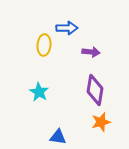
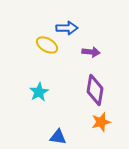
yellow ellipse: moved 3 px right; rotated 65 degrees counterclockwise
cyan star: rotated 12 degrees clockwise
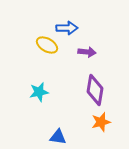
purple arrow: moved 4 px left
cyan star: rotated 18 degrees clockwise
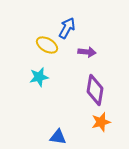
blue arrow: rotated 60 degrees counterclockwise
cyan star: moved 15 px up
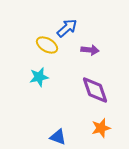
blue arrow: rotated 20 degrees clockwise
purple arrow: moved 3 px right, 2 px up
purple diamond: rotated 28 degrees counterclockwise
orange star: moved 6 px down
blue triangle: rotated 12 degrees clockwise
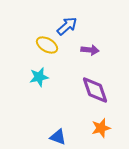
blue arrow: moved 2 px up
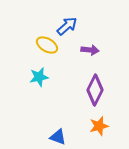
purple diamond: rotated 44 degrees clockwise
orange star: moved 2 px left, 2 px up
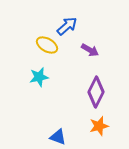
purple arrow: rotated 24 degrees clockwise
purple diamond: moved 1 px right, 2 px down
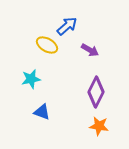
cyan star: moved 8 px left, 2 px down
orange star: rotated 24 degrees clockwise
blue triangle: moved 16 px left, 25 px up
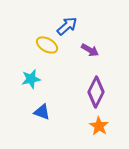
orange star: rotated 24 degrees clockwise
